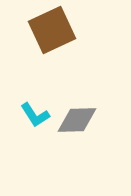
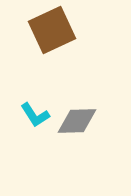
gray diamond: moved 1 px down
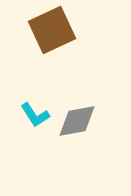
gray diamond: rotated 9 degrees counterclockwise
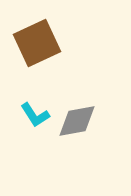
brown square: moved 15 px left, 13 px down
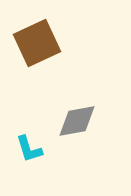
cyan L-shape: moved 6 px left, 34 px down; rotated 16 degrees clockwise
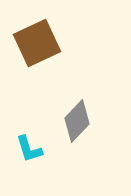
gray diamond: rotated 36 degrees counterclockwise
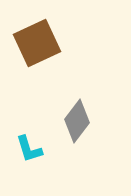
gray diamond: rotated 6 degrees counterclockwise
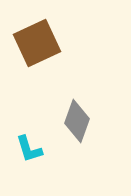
gray diamond: rotated 18 degrees counterclockwise
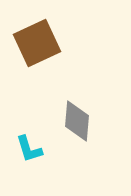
gray diamond: rotated 15 degrees counterclockwise
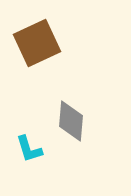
gray diamond: moved 6 px left
